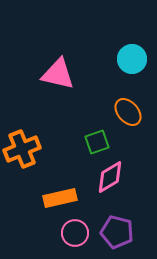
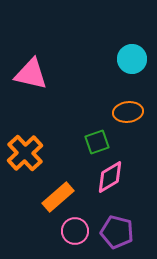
pink triangle: moved 27 px left
orange ellipse: rotated 56 degrees counterclockwise
orange cross: moved 3 px right, 4 px down; rotated 21 degrees counterclockwise
orange rectangle: moved 2 px left, 1 px up; rotated 28 degrees counterclockwise
pink circle: moved 2 px up
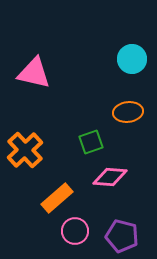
pink triangle: moved 3 px right, 1 px up
green square: moved 6 px left
orange cross: moved 3 px up
pink diamond: rotated 36 degrees clockwise
orange rectangle: moved 1 px left, 1 px down
purple pentagon: moved 5 px right, 4 px down
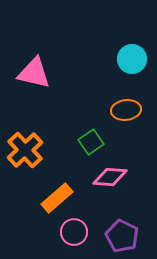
orange ellipse: moved 2 px left, 2 px up
green square: rotated 15 degrees counterclockwise
pink circle: moved 1 px left, 1 px down
purple pentagon: rotated 12 degrees clockwise
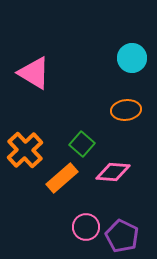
cyan circle: moved 1 px up
pink triangle: rotated 18 degrees clockwise
green square: moved 9 px left, 2 px down; rotated 15 degrees counterclockwise
pink diamond: moved 3 px right, 5 px up
orange rectangle: moved 5 px right, 20 px up
pink circle: moved 12 px right, 5 px up
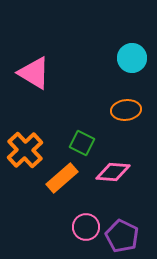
green square: moved 1 px up; rotated 15 degrees counterclockwise
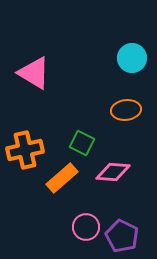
orange cross: rotated 30 degrees clockwise
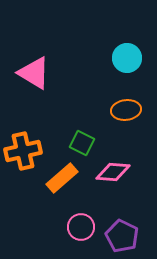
cyan circle: moved 5 px left
orange cross: moved 2 px left, 1 px down
pink circle: moved 5 px left
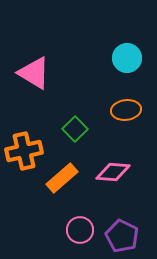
green square: moved 7 px left, 14 px up; rotated 20 degrees clockwise
orange cross: moved 1 px right
pink circle: moved 1 px left, 3 px down
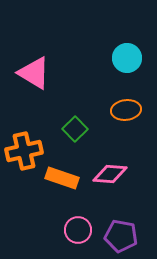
pink diamond: moved 3 px left, 2 px down
orange rectangle: rotated 60 degrees clockwise
pink circle: moved 2 px left
purple pentagon: moved 1 px left; rotated 16 degrees counterclockwise
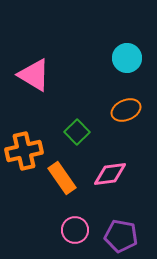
pink triangle: moved 2 px down
orange ellipse: rotated 16 degrees counterclockwise
green square: moved 2 px right, 3 px down
pink diamond: rotated 12 degrees counterclockwise
orange rectangle: rotated 36 degrees clockwise
pink circle: moved 3 px left
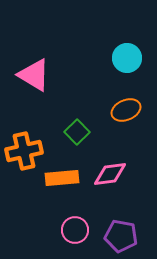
orange rectangle: rotated 60 degrees counterclockwise
